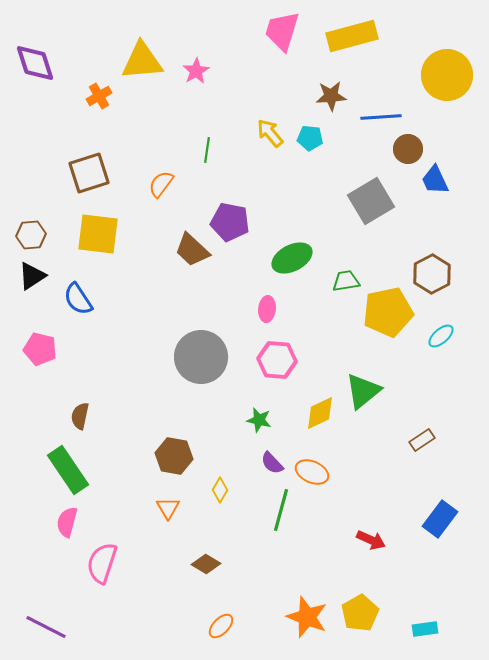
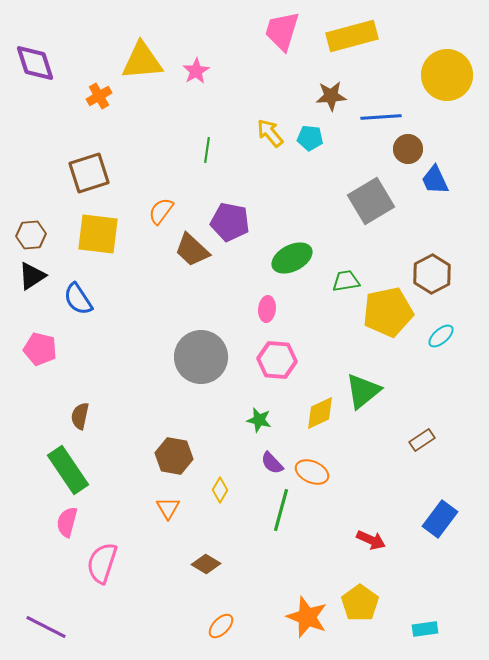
orange semicircle at (161, 184): moved 27 px down
yellow pentagon at (360, 613): moved 10 px up; rotated 6 degrees counterclockwise
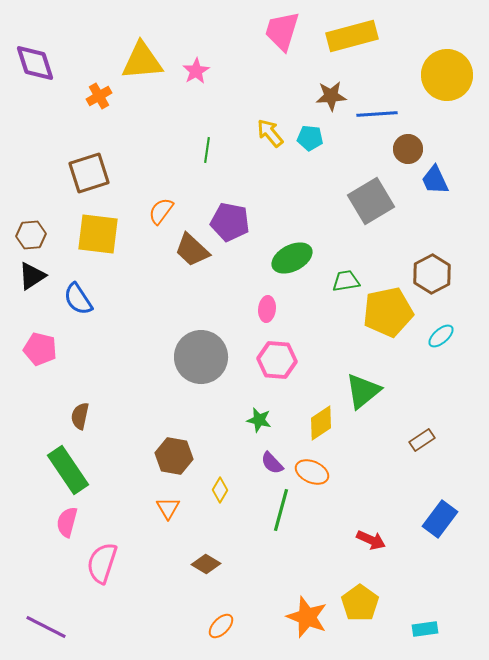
blue line at (381, 117): moved 4 px left, 3 px up
yellow diamond at (320, 413): moved 1 px right, 10 px down; rotated 9 degrees counterclockwise
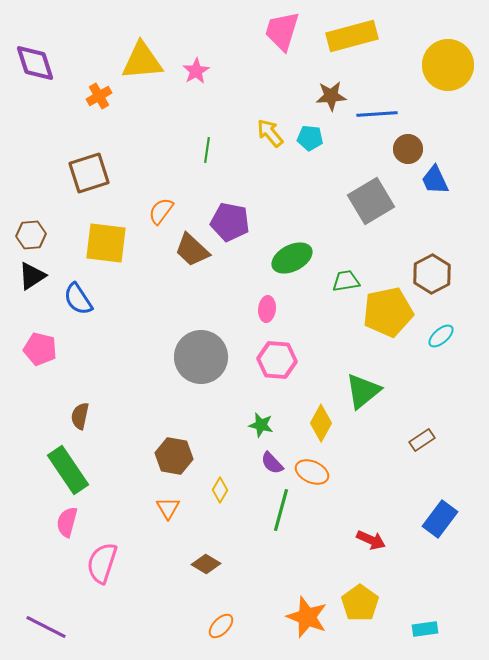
yellow circle at (447, 75): moved 1 px right, 10 px up
yellow square at (98, 234): moved 8 px right, 9 px down
green star at (259, 420): moved 2 px right, 5 px down
yellow diamond at (321, 423): rotated 27 degrees counterclockwise
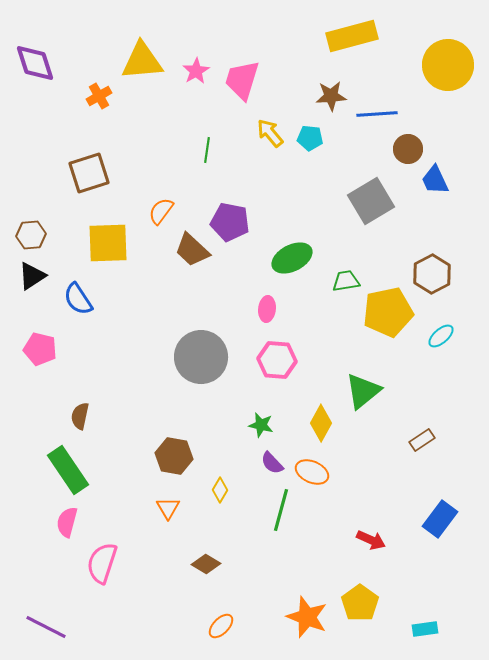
pink trapezoid at (282, 31): moved 40 px left, 49 px down
yellow square at (106, 243): moved 2 px right; rotated 9 degrees counterclockwise
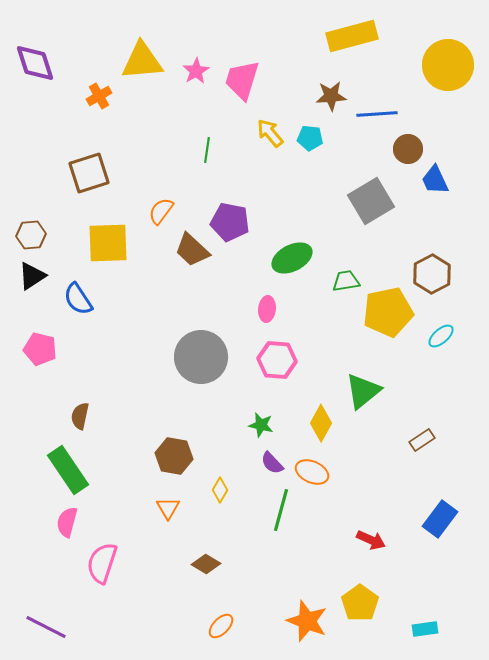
orange star at (307, 617): moved 4 px down
